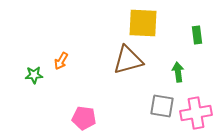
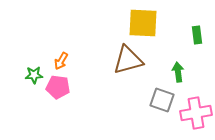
gray square: moved 6 px up; rotated 10 degrees clockwise
pink pentagon: moved 26 px left, 31 px up
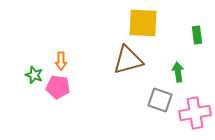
orange arrow: rotated 30 degrees counterclockwise
green star: rotated 24 degrees clockwise
gray square: moved 2 px left
pink cross: moved 1 px left
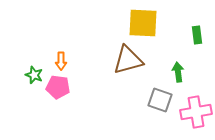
pink cross: moved 1 px right, 1 px up
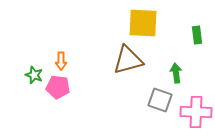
green arrow: moved 2 px left, 1 px down
pink cross: rotated 12 degrees clockwise
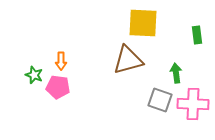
pink cross: moved 3 px left, 8 px up
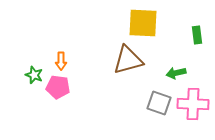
green arrow: rotated 96 degrees counterclockwise
gray square: moved 1 px left, 3 px down
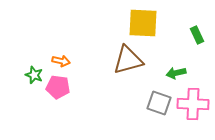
green rectangle: rotated 18 degrees counterclockwise
orange arrow: rotated 78 degrees counterclockwise
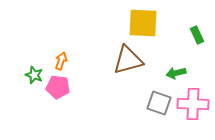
orange arrow: rotated 84 degrees counterclockwise
